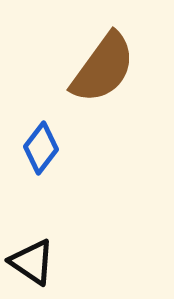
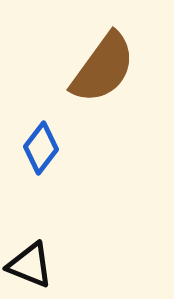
black triangle: moved 2 px left, 3 px down; rotated 12 degrees counterclockwise
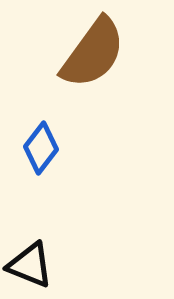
brown semicircle: moved 10 px left, 15 px up
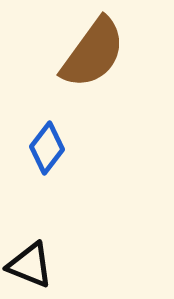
blue diamond: moved 6 px right
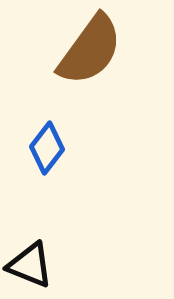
brown semicircle: moved 3 px left, 3 px up
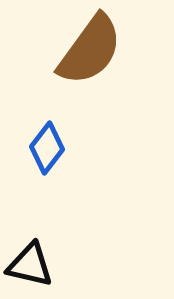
black triangle: rotated 9 degrees counterclockwise
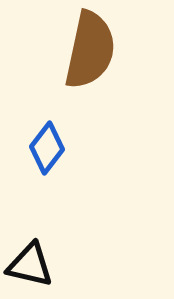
brown semicircle: rotated 24 degrees counterclockwise
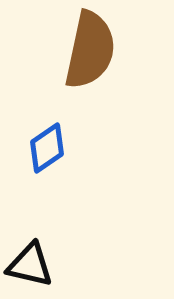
blue diamond: rotated 18 degrees clockwise
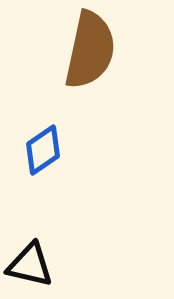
blue diamond: moved 4 px left, 2 px down
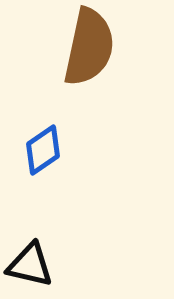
brown semicircle: moved 1 px left, 3 px up
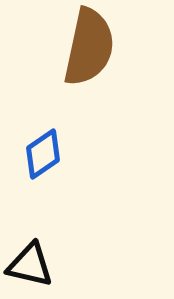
blue diamond: moved 4 px down
